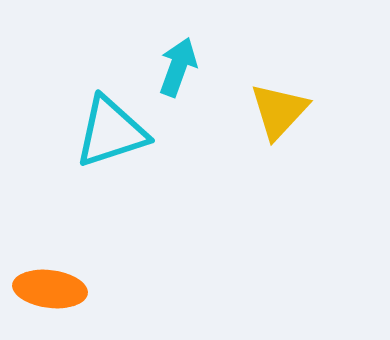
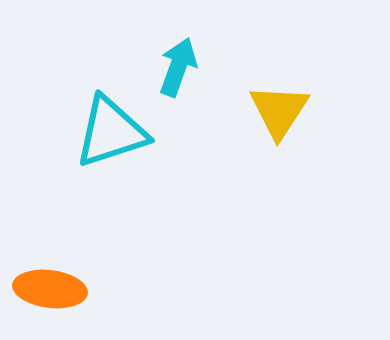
yellow triangle: rotated 10 degrees counterclockwise
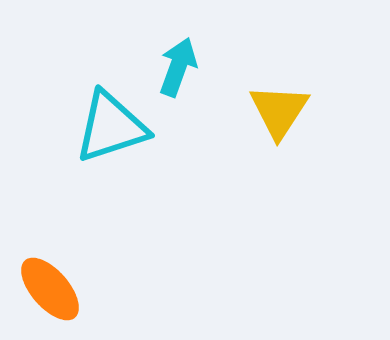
cyan triangle: moved 5 px up
orange ellipse: rotated 42 degrees clockwise
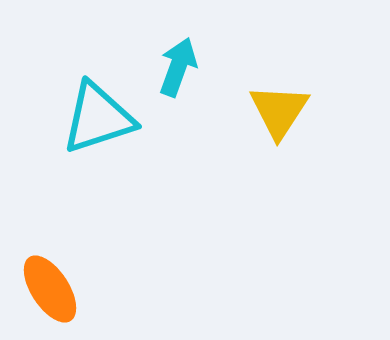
cyan triangle: moved 13 px left, 9 px up
orange ellipse: rotated 8 degrees clockwise
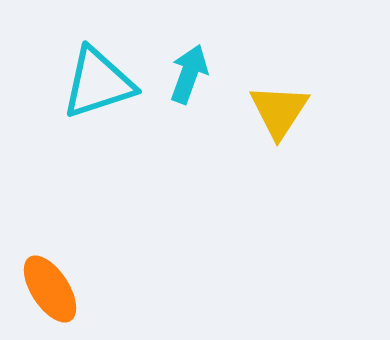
cyan arrow: moved 11 px right, 7 px down
cyan triangle: moved 35 px up
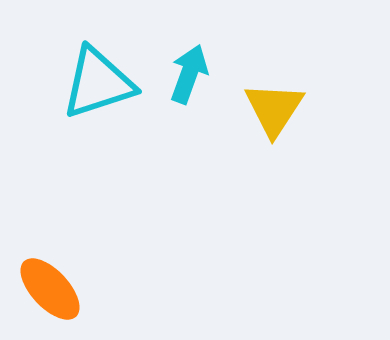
yellow triangle: moved 5 px left, 2 px up
orange ellipse: rotated 10 degrees counterclockwise
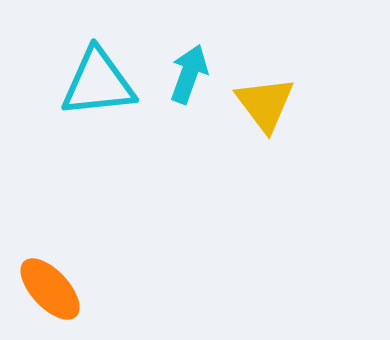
cyan triangle: rotated 12 degrees clockwise
yellow triangle: moved 9 px left, 5 px up; rotated 10 degrees counterclockwise
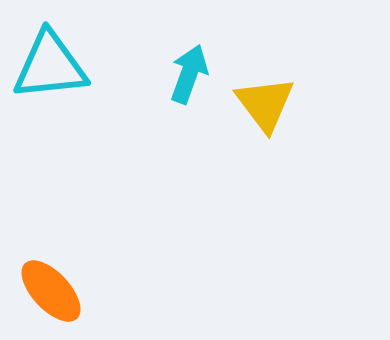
cyan triangle: moved 48 px left, 17 px up
orange ellipse: moved 1 px right, 2 px down
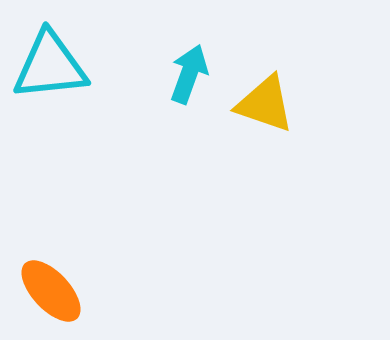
yellow triangle: rotated 34 degrees counterclockwise
